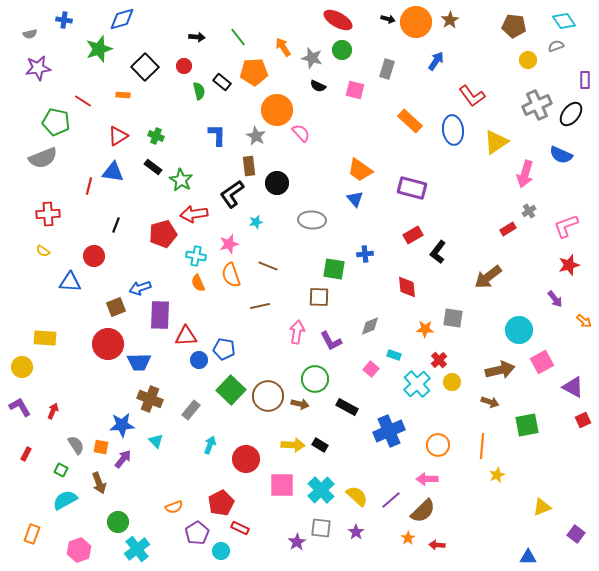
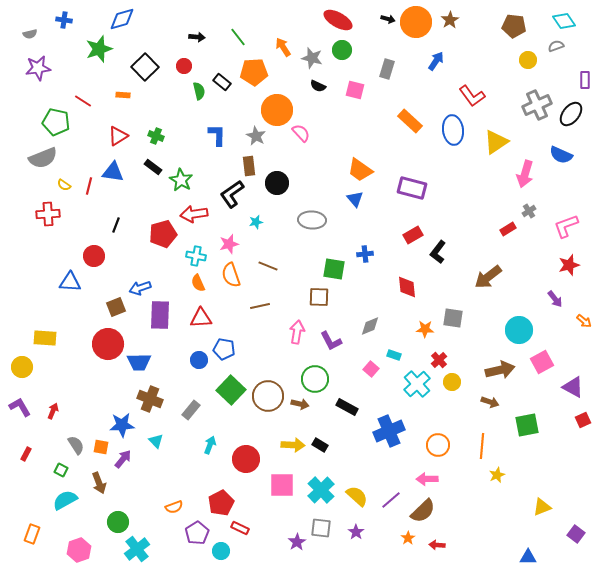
yellow semicircle at (43, 251): moved 21 px right, 66 px up
red triangle at (186, 336): moved 15 px right, 18 px up
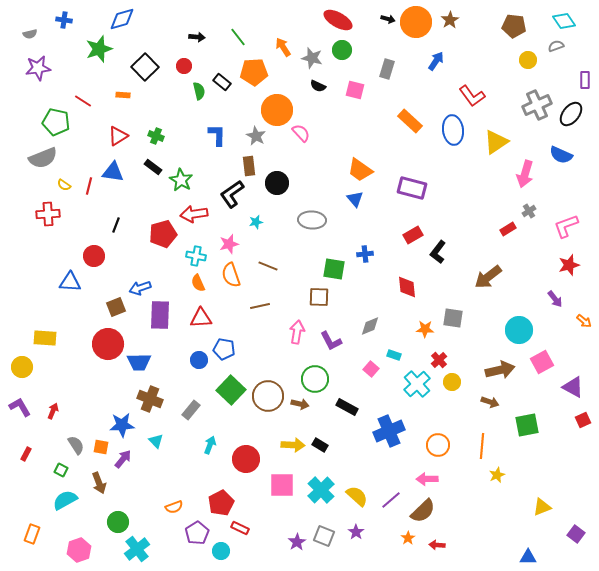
gray square at (321, 528): moved 3 px right, 8 px down; rotated 15 degrees clockwise
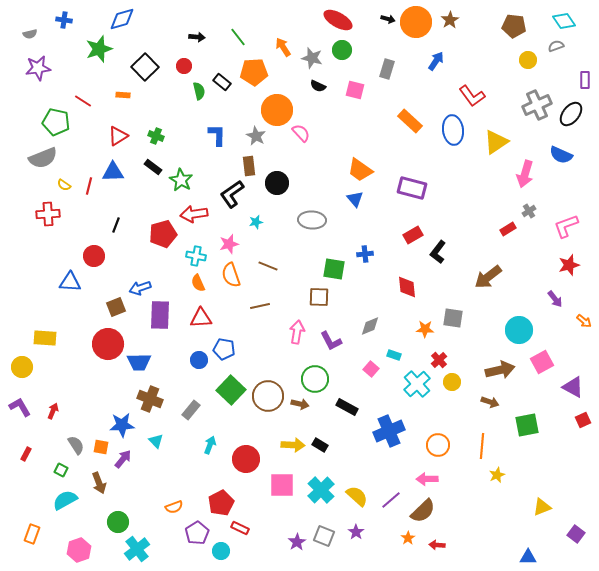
blue triangle at (113, 172): rotated 10 degrees counterclockwise
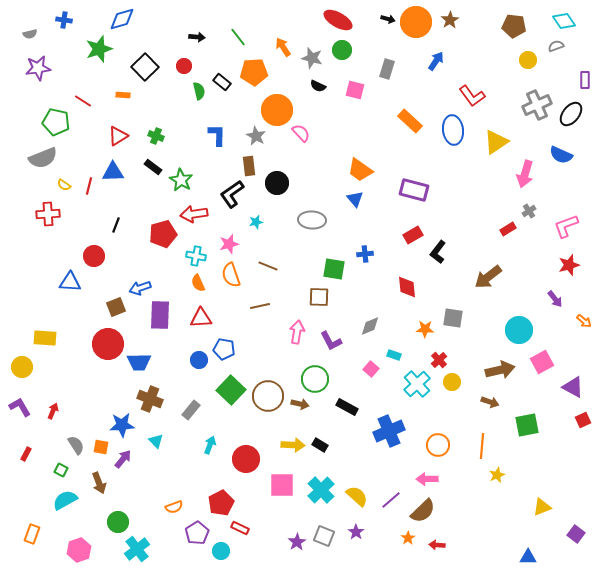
purple rectangle at (412, 188): moved 2 px right, 2 px down
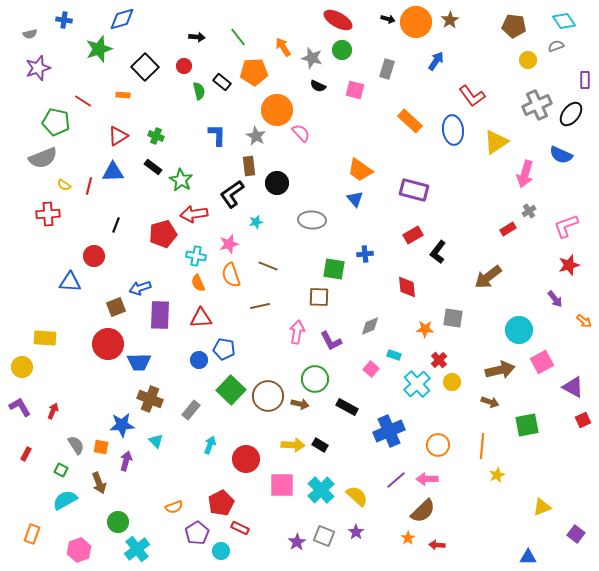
purple star at (38, 68): rotated 10 degrees counterclockwise
purple arrow at (123, 459): moved 3 px right, 2 px down; rotated 24 degrees counterclockwise
purple line at (391, 500): moved 5 px right, 20 px up
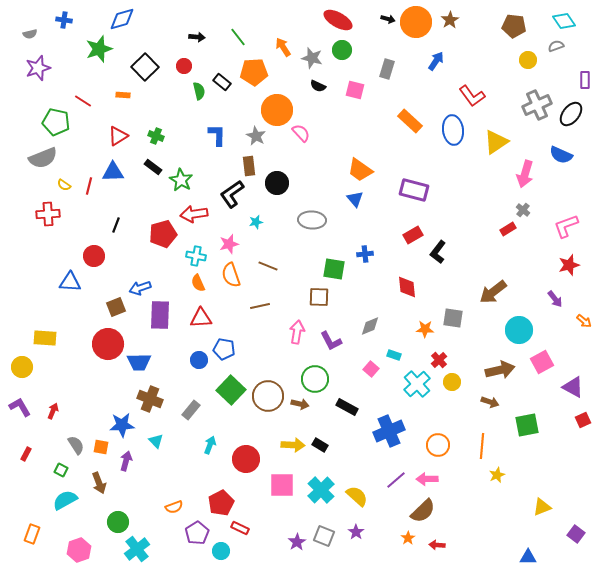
gray cross at (529, 211): moved 6 px left, 1 px up; rotated 16 degrees counterclockwise
brown arrow at (488, 277): moved 5 px right, 15 px down
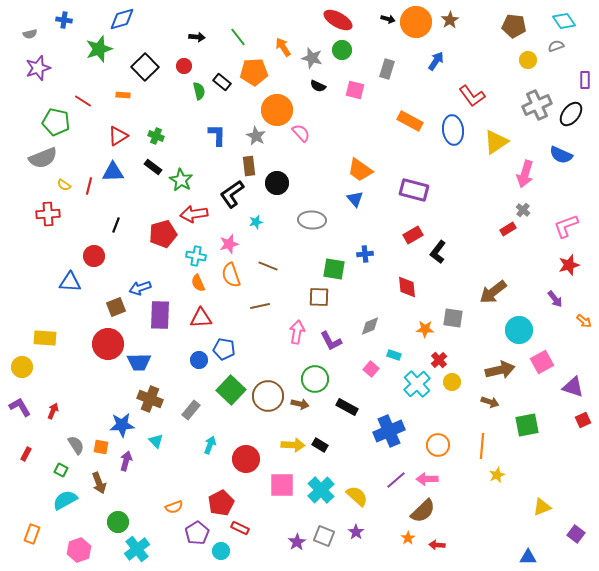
orange rectangle at (410, 121): rotated 15 degrees counterclockwise
purple triangle at (573, 387): rotated 10 degrees counterclockwise
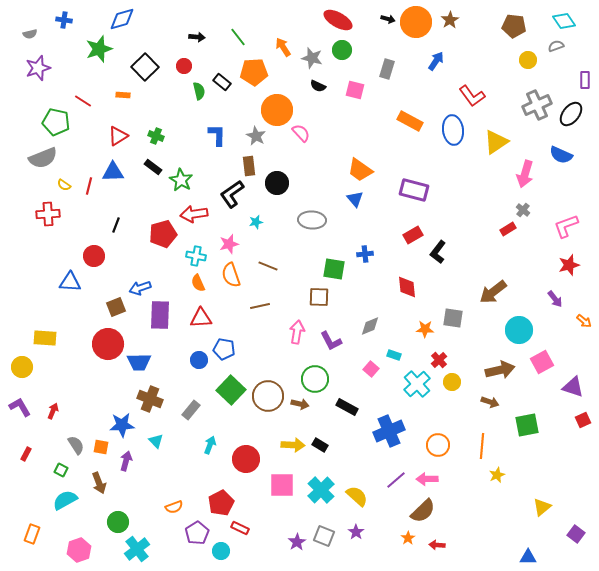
yellow triangle at (542, 507): rotated 18 degrees counterclockwise
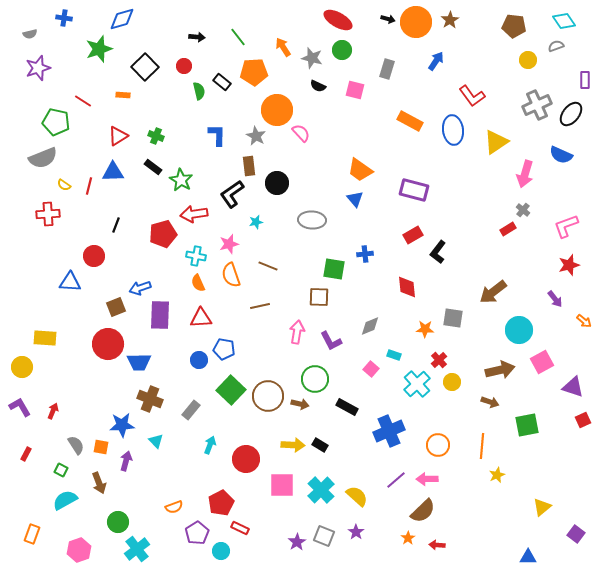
blue cross at (64, 20): moved 2 px up
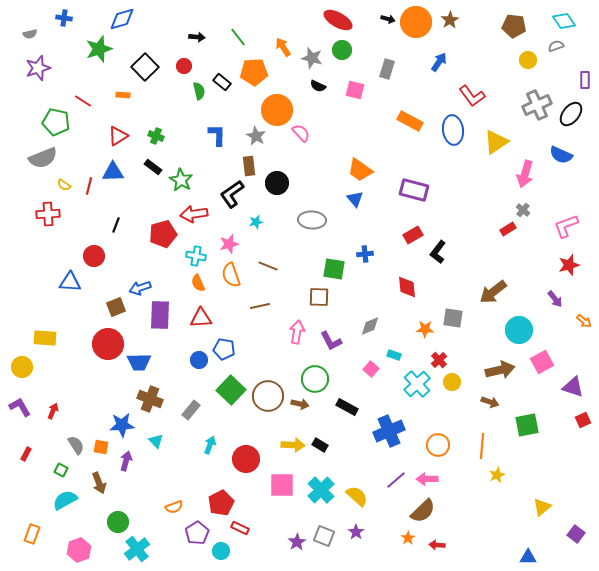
blue arrow at (436, 61): moved 3 px right, 1 px down
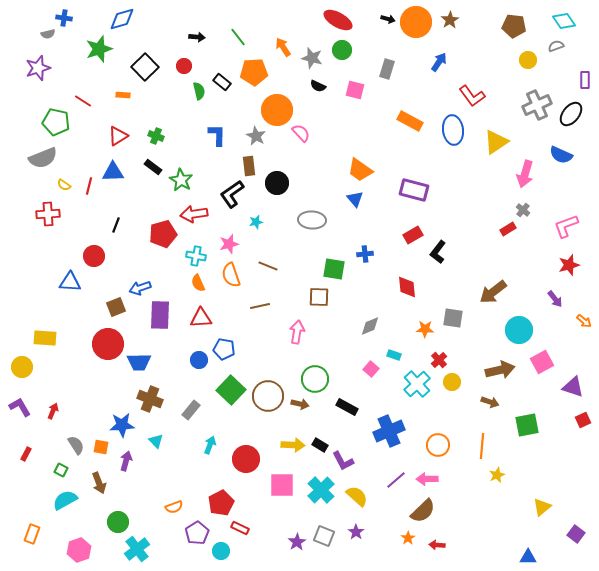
gray semicircle at (30, 34): moved 18 px right
purple L-shape at (331, 341): moved 12 px right, 120 px down
